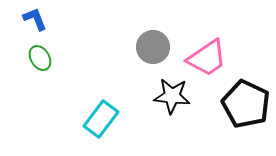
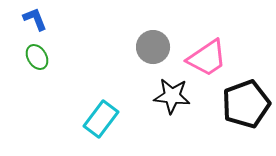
green ellipse: moved 3 px left, 1 px up
black pentagon: rotated 27 degrees clockwise
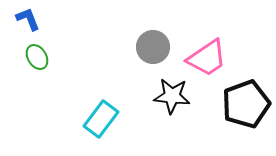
blue L-shape: moved 7 px left
